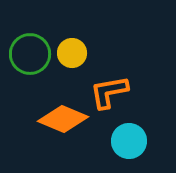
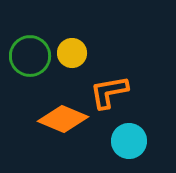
green circle: moved 2 px down
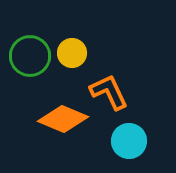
orange L-shape: rotated 75 degrees clockwise
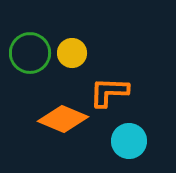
green circle: moved 3 px up
orange L-shape: rotated 63 degrees counterclockwise
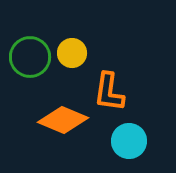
green circle: moved 4 px down
orange L-shape: rotated 84 degrees counterclockwise
orange diamond: moved 1 px down
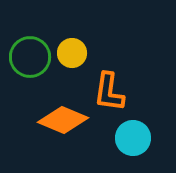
cyan circle: moved 4 px right, 3 px up
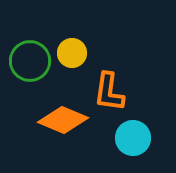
green circle: moved 4 px down
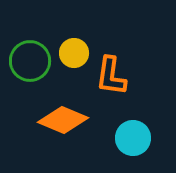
yellow circle: moved 2 px right
orange L-shape: moved 2 px right, 16 px up
